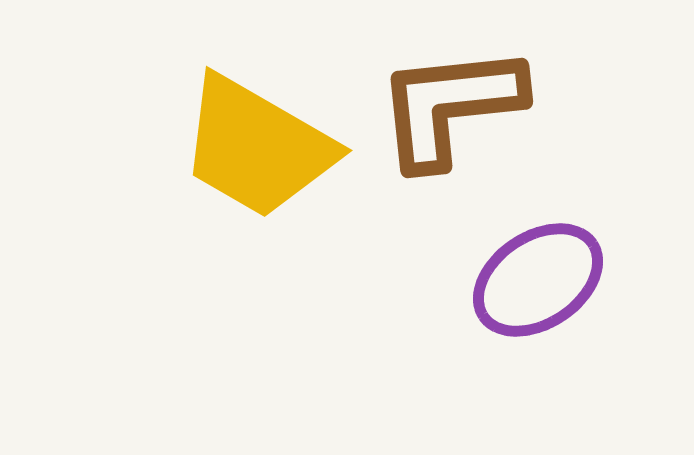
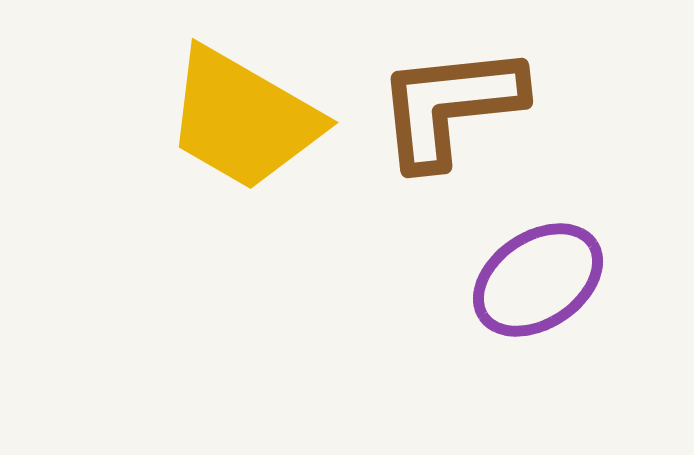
yellow trapezoid: moved 14 px left, 28 px up
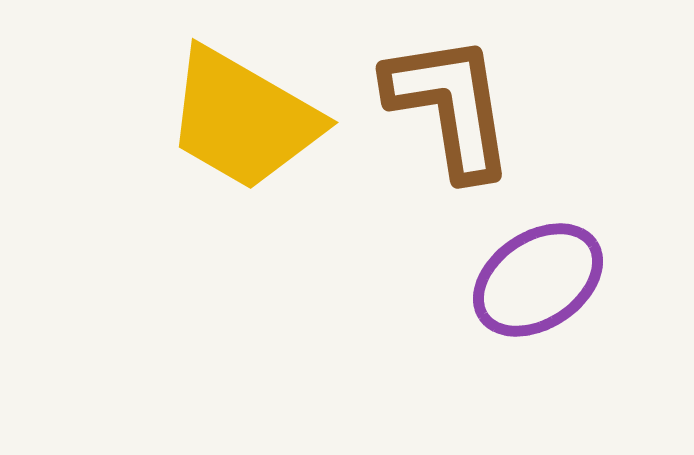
brown L-shape: rotated 87 degrees clockwise
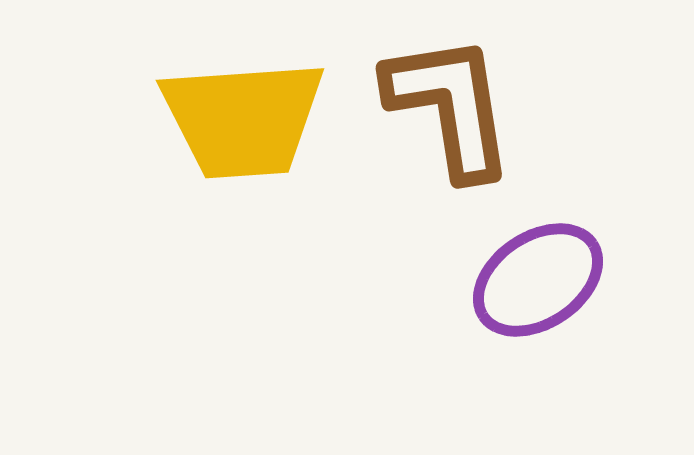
yellow trapezoid: rotated 34 degrees counterclockwise
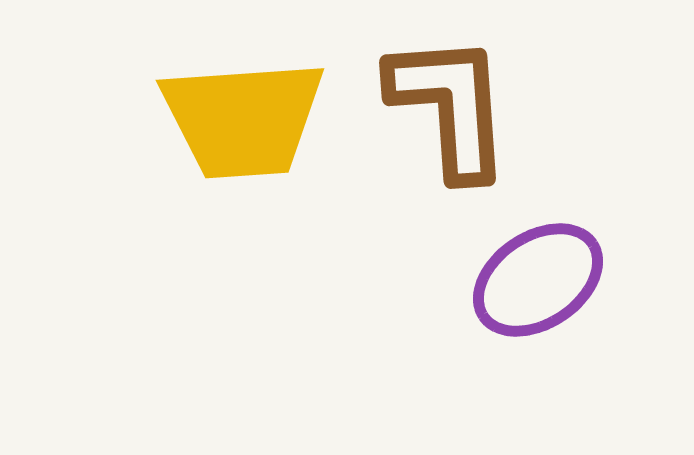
brown L-shape: rotated 5 degrees clockwise
